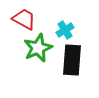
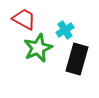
black rectangle: moved 5 px right, 1 px up; rotated 12 degrees clockwise
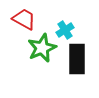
green star: moved 4 px right
black rectangle: rotated 16 degrees counterclockwise
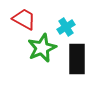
cyan cross: moved 1 px right, 3 px up
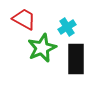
cyan cross: moved 1 px right
black rectangle: moved 1 px left
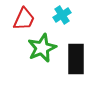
red trapezoid: rotated 85 degrees clockwise
cyan cross: moved 5 px left, 12 px up
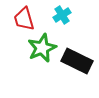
red trapezoid: rotated 140 degrees clockwise
black rectangle: moved 1 px right, 2 px down; rotated 64 degrees counterclockwise
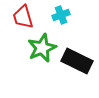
cyan cross: moved 1 px left; rotated 12 degrees clockwise
red trapezoid: moved 1 px left, 2 px up
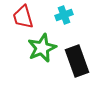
cyan cross: moved 3 px right
black rectangle: rotated 44 degrees clockwise
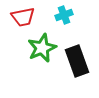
red trapezoid: rotated 85 degrees counterclockwise
